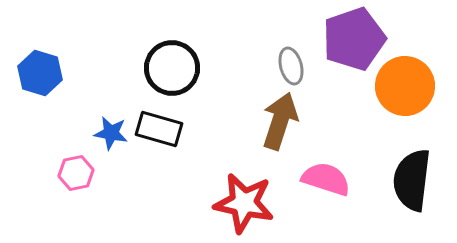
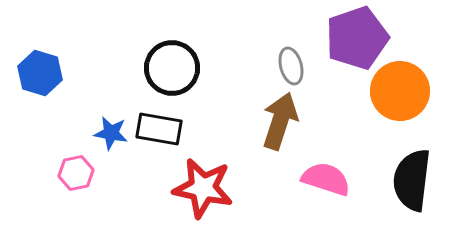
purple pentagon: moved 3 px right, 1 px up
orange circle: moved 5 px left, 5 px down
black rectangle: rotated 6 degrees counterclockwise
red star: moved 41 px left, 15 px up
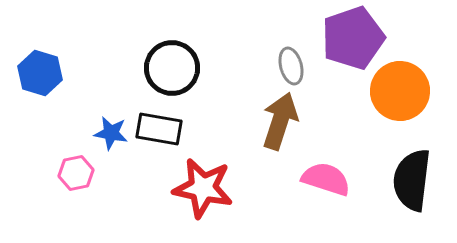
purple pentagon: moved 4 px left
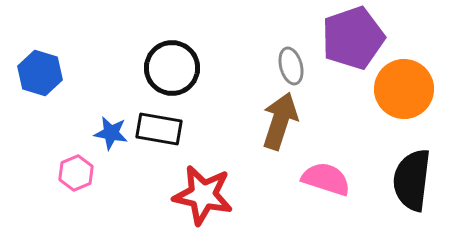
orange circle: moved 4 px right, 2 px up
pink hexagon: rotated 12 degrees counterclockwise
red star: moved 7 px down
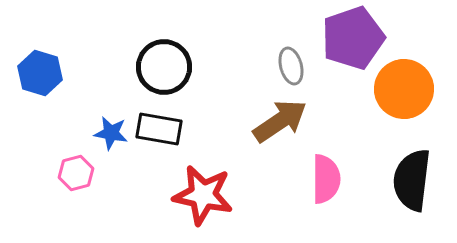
black circle: moved 8 px left, 1 px up
brown arrow: rotated 38 degrees clockwise
pink hexagon: rotated 8 degrees clockwise
pink semicircle: rotated 72 degrees clockwise
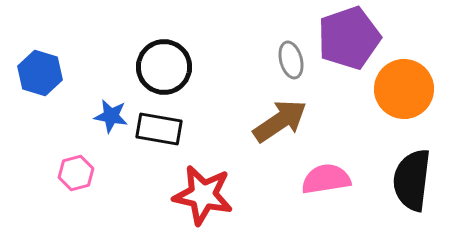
purple pentagon: moved 4 px left
gray ellipse: moved 6 px up
blue star: moved 17 px up
pink semicircle: rotated 99 degrees counterclockwise
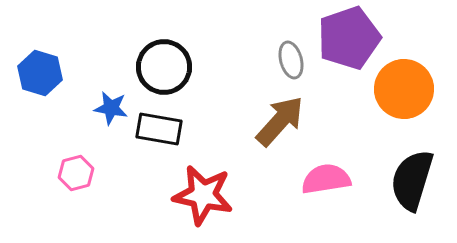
blue star: moved 8 px up
brown arrow: rotated 14 degrees counterclockwise
black semicircle: rotated 10 degrees clockwise
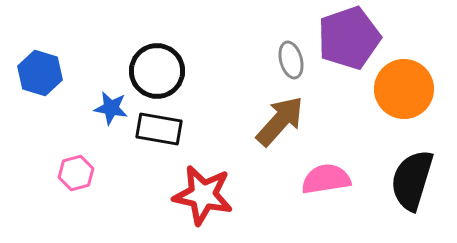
black circle: moved 7 px left, 4 px down
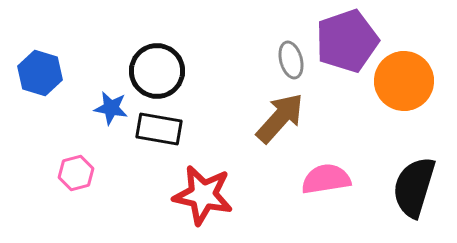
purple pentagon: moved 2 px left, 3 px down
orange circle: moved 8 px up
brown arrow: moved 3 px up
black semicircle: moved 2 px right, 7 px down
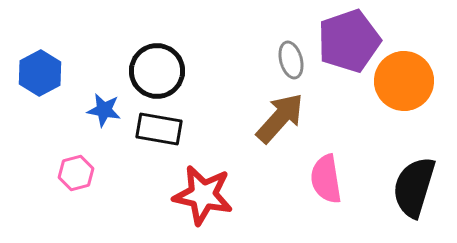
purple pentagon: moved 2 px right
blue hexagon: rotated 15 degrees clockwise
blue star: moved 7 px left, 2 px down
pink semicircle: rotated 90 degrees counterclockwise
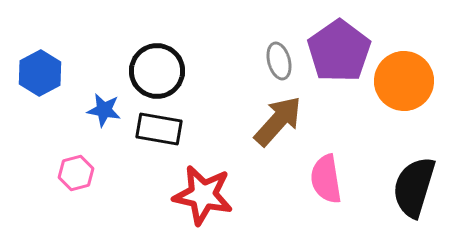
purple pentagon: moved 10 px left, 10 px down; rotated 16 degrees counterclockwise
gray ellipse: moved 12 px left, 1 px down
brown arrow: moved 2 px left, 3 px down
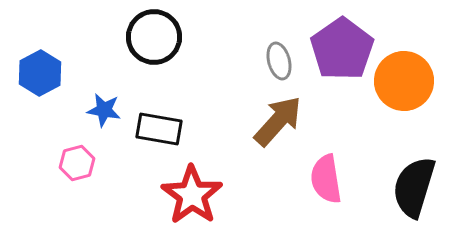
purple pentagon: moved 3 px right, 2 px up
black circle: moved 3 px left, 34 px up
pink hexagon: moved 1 px right, 10 px up
red star: moved 11 px left; rotated 24 degrees clockwise
